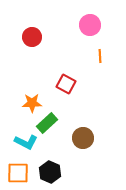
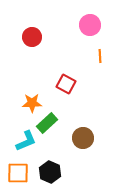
cyan L-shape: moved 1 px up; rotated 50 degrees counterclockwise
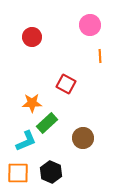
black hexagon: moved 1 px right
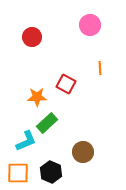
orange line: moved 12 px down
orange star: moved 5 px right, 6 px up
brown circle: moved 14 px down
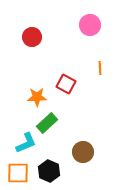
cyan L-shape: moved 2 px down
black hexagon: moved 2 px left, 1 px up
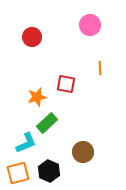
red square: rotated 18 degrees counterclockwise
orange star: rotated 12 degrees counterclockwise
orange square: rotated 15 degrees counterclockwise
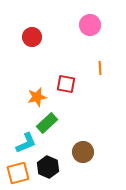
black hexagon: moved 1 px left, 4 px up
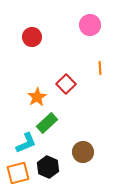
red square: rotated 36 degrees clockwise
orange star: rotated 18 degrees counterclockwise
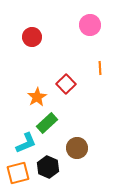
brown circle: moved 6 px left, 4 px up
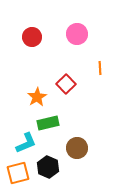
pink circle: moved 13 px left, 9 px down
green rectangle: moved 1 px right; rotated 30 degrees clockwise
